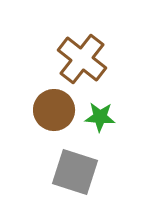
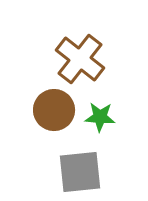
brown cross: moved 2 px left
gray square: moved 5 px right; rotated 24 degrees counterclockwise
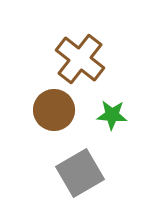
green star: moved 12 px right, 2 px up
gray square: moved 1 px down; rotated 24 degrees counterclockwise
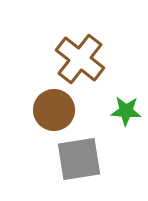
green star: moved 14 px right, 4 px up
gray square: moved 1 px left, 14 px up; rotated 21 degrees clockwise
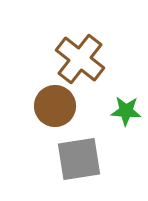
brown circle: moved 1 px right, 4 px up
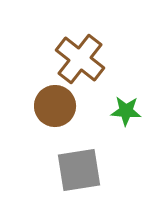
gray square: moved 11 px down
